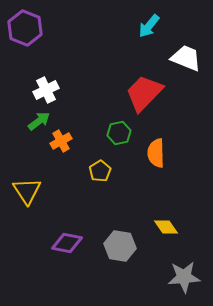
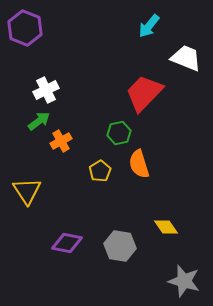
orange semicircle: moved 17 px left, 11 px down; rotated 16 degrees counterclockwise
gray star: moved 4 px down; rotated 20 degrees clockwise
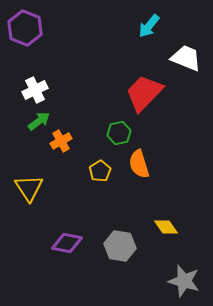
white cross: moved 11 px left
yellow triangle: moved 2 px right, 3 px up
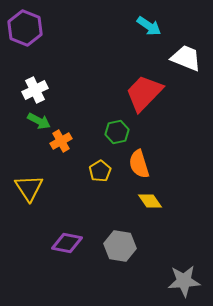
cyan arrow: rotated 95 degrees counterclockwise
green arrow: rotated 65 degrees clockwise
green hexagon: moved 2 px left, 1 px up
yellow diamond: moved 16 px left, 26 px up
gray star: rotated 20 degrees counterclockwise
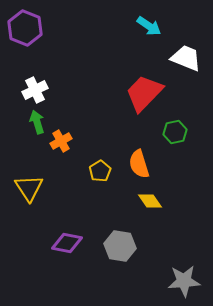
green arrow: moved 2 px left, 1 px down; rotated 135 degrees counterclockwise
green hexagon: moved 58 px right
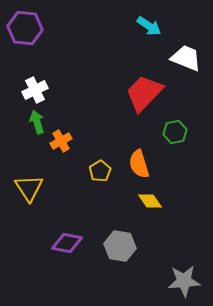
purple hexagon: rotated 16 degrees counterclockwise
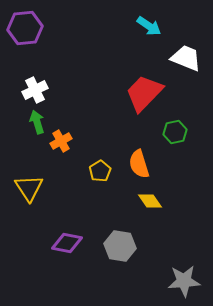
purple hexagon: rotated 12 degrees counterclockwise
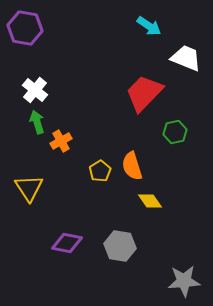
purple hexagon: rotated 16 degrees clockwise
white cross: rotated 25 degrees counterclockwise
orange semicircle: moved 7 px left, 2 px down
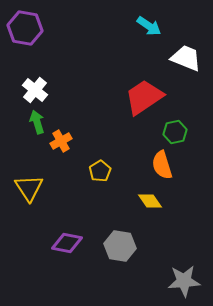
red trapezoid: moved 4 px down; rotated 12 degrees clockwise
orange semicircle: moved 30 px right, 1 px up
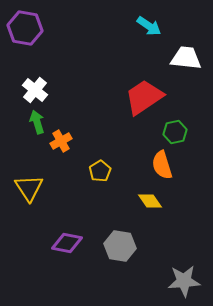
white trapezoid: rotated 16 degrees counterclockwise
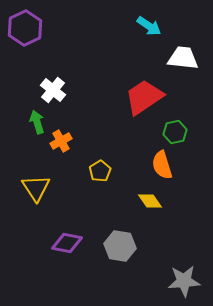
purple hexagon: rotated 24 degrees clockwise
white trapezoid: moved 3 px left
white cross: moved 18 px right
yellow triangle: moved 7 px right
